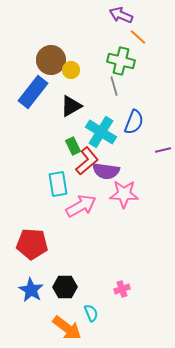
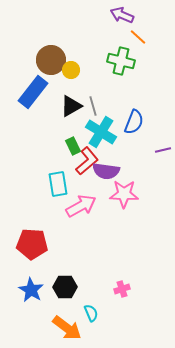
purple arrow: moved 1 px right
gray line: moved 21 px left, 20 px down
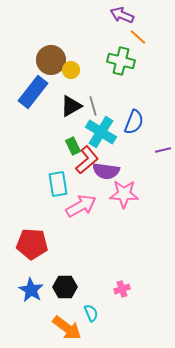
red L-shape: moved 1 px up
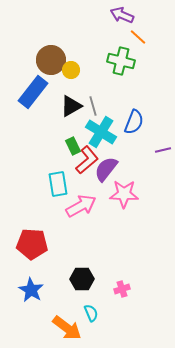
purple semicircle: moved 2 px up; rotated 120 degrees clockwise
black hexagon: moved 17 px right, 8 px up
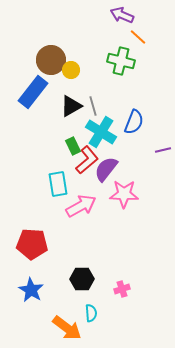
cyan semicircle: rotated 18 degrees clockwise
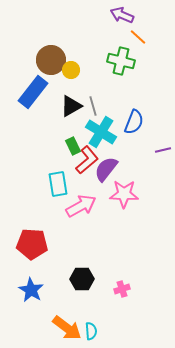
cyan semicircle: moved 18 px down
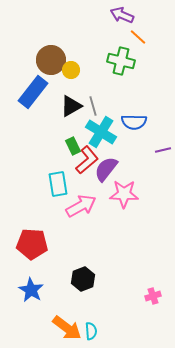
blue semicircle: rotated 70 degrees clockwise
black hexagon: moved 1 px right; rotated 20 degrees counterclockwise
pink cross: moved 31 px right, 7 px down
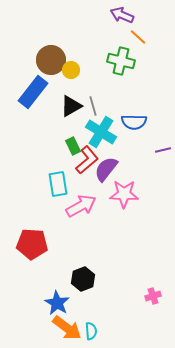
blue star: moved 26 px right, 13 px down
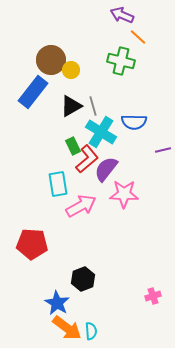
red L-shape: moved 1 px up
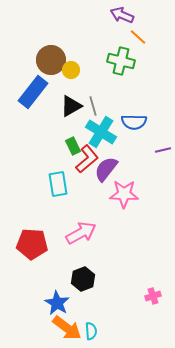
pink arrow: moved 27 px down
